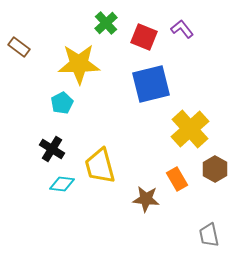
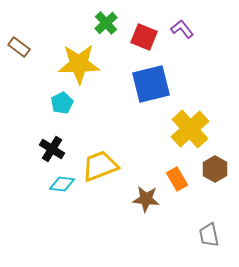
yellow trapezoid: rotated 84 degrees clockwise
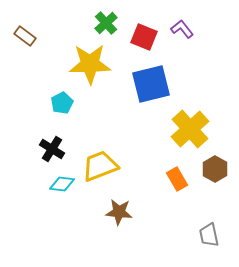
brown rectangle: moved 6 px right, 11 px up
yellow star: moved 11 px right
brown star: moved 27 px left, 13 px down
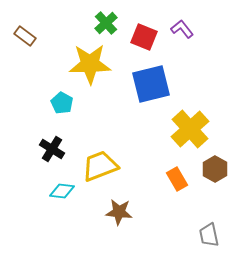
cyan pentagon: rotated 15 degrees counterclockwise
cyan diamond: moved 7 px down
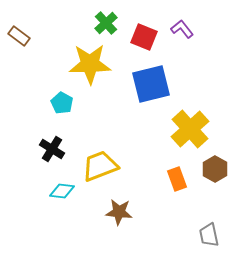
brown rectangle: moved 6 px left
orange rectangle: rotated 10 degrees clockwise
